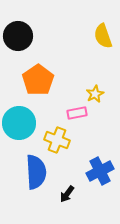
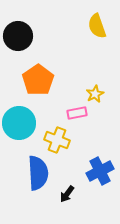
yellow semicircle: moved 6 px left, 10 px up
blue semicircle: moved 2 px right, 1 px down
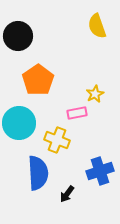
blue cross: rotated 8 degrees clockwise
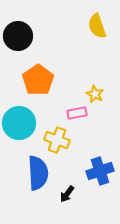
yellow star: rotated 18 degrees counterclockwise
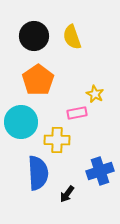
yellow semicircle: moved 25 px left, 11 px down
black circle: moved 16 px right
cyan circle: moved 2 px right, 1 px up
yellow cross: rotated 20 degrees counterclockwise
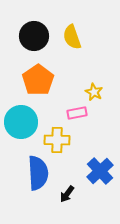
yellow star: moved 1 px left, 2 px up
blue cross: rotated 24 degrees counterclockwise
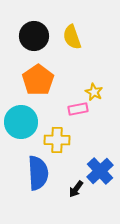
pink rectangle: moved 1 px right, 4 px up
black arrow: moved 9 px right, 5 px up
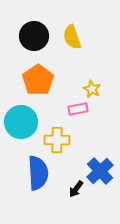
yellow star: moved 2 px left, 3 px up
